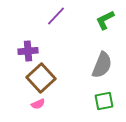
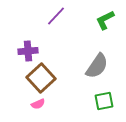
gray semicircle: moved 5 px left, 1 px down; rotated 12 degrees clockwise
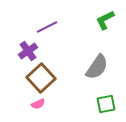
purple line: moved 9 px left, 11 px down; rotated 20 degrees clockwise
purple cross: rotated 30 degrees counterclockwise
gray semicircle: moved 1 px down
green square: moved 2 px right, 3 px down
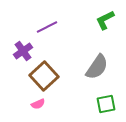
purple cross: moved 5 px left
brown square: moved 3 px right, 2 px up
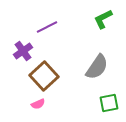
green L-shape: moved 2 px left, 1 px up
green square: moved 3 px right, 1 px up
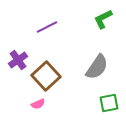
purple cross: moved 5 px left, 9 px down
brown square: moved 2 px right
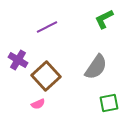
green L-shape: moved 1 px right
purple cross: rotated 24 degrees counterclockwise
gray semicircle: moved 1 px left
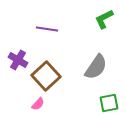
purple line: moved 2 px down; rotated 35 degrees clockwise
pink semicircle: rotated 24 degrees counterclockwise
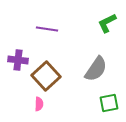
green L-shape: moved 3 px right, 4 px down
purple cross: rotated 24 degrees counterclockwise
gray semicircle: moved 2 px down
pink semicircle: moved 1 px right; rotated 40 degrees counterclockwise
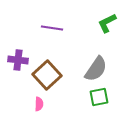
purple line: moved 5 px right, 1 px up
brown square: moved 1 px right, 1 px up
green square: moved 10 px left, 6 px up
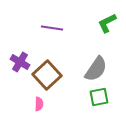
purple cross: moved 2 px right, 2 px down; rotated 24 degrees clockwise
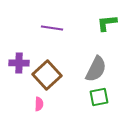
green L-shape: rotated 20 degrees clockwise
purple cross: moved 1 px left, 1 px down; rotated 30 degrees counterclockwise
gray semicircle: rotated 8 degrees counterclockwise
